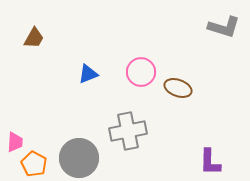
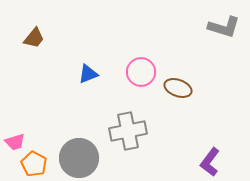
brown trapezoid: rotated 10 degrees clockwise
pink trapezoid: rotated 70 degrees clockwise
purple L-shape: rotated 36 degrees clockwise
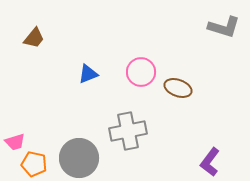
orange pentagon: rotated 15 degrees counterclockwise
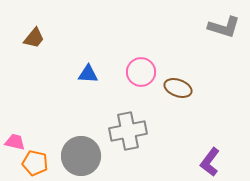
blue triangle: rotated 25 degrees clockwise
pink trapezoid: rotated 150 degrees counterclockwise
gray circle: moved 2 px right, 2 px up
orange pentagon: moved 1 px right, 1 px up
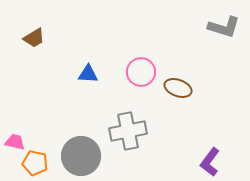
brown trapezoid: rotated 20 degrees clockwise
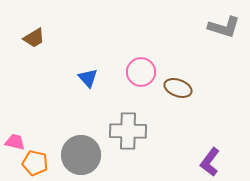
blue triangle: moved 4 px down; rotated 45 degrees clockwise
gray cross: rotated 12 degrees clockwise
gray circle: moved 1 px up
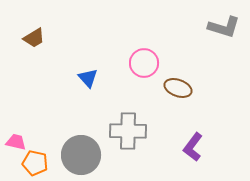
pink circle: moved 3 px right, 9 px up
pink trapezoid: moved 1 px right
purple L-shape: moved 17 px left, 15 px up
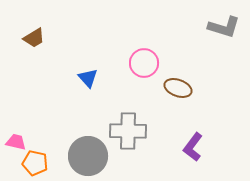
gray circle: moved 7 px right, 1 px down
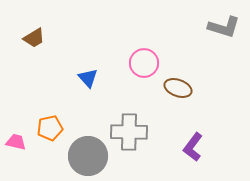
gray cross: moved 1 px right, 1 px down
orange pentagon: moved 15 px right, 35 px up; rotated 25 degrees counterclockwise
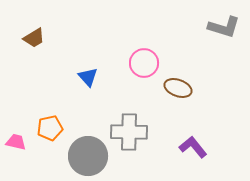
blue triangle: moved 1 px up
purple L-shape: rotated 104 degrees clockwise
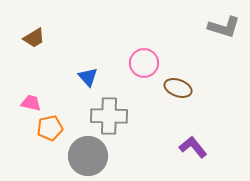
gray cross: moved 20 px left, 16 px up
pink trapezoid: moved 15 px right, 39 px up
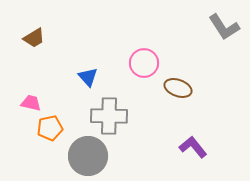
gray L-shape: rotated 40 degrees clockwise
